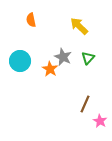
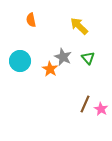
green triangle: rotated 24 degrees counterclockwise
pink star: moved 1 px right, 12 px up
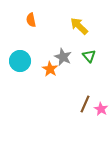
green triangle: moved 1 px right, 2 px up
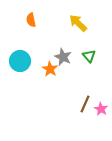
yellow arrow: moved 1 px left, 3 px up
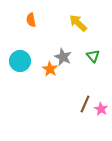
green triangle: moved 4 px right
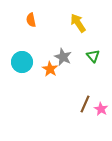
yellow arrow: rotated 12 degrees clockwise
cyan circle: moved 2 px right, 1 px down
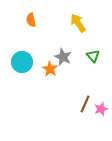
pink star: rotated 24 degrees clockwise
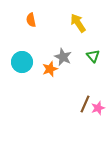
orange star: rotated 21 degrees clockwise
pink star: moved 3 px left, 1 px up
